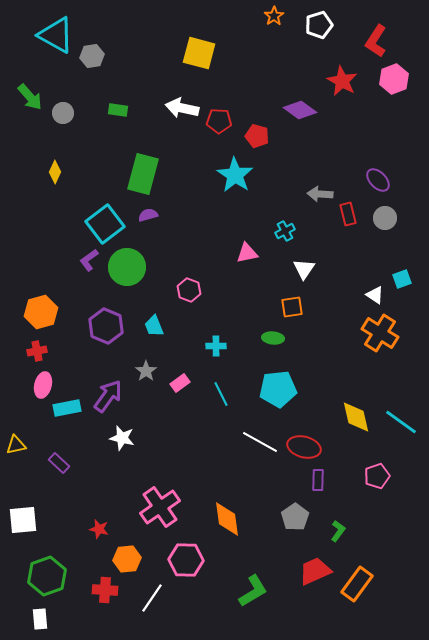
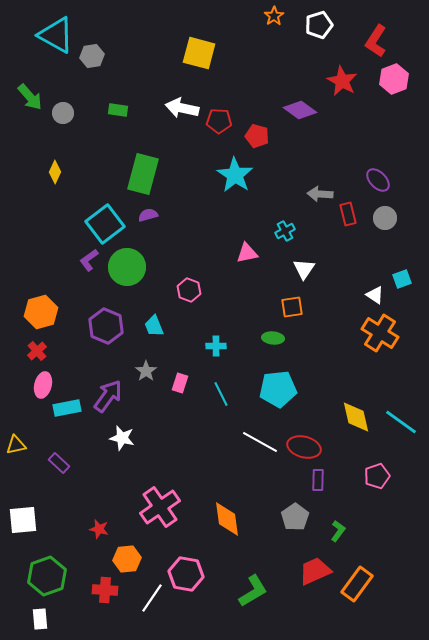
red cross at (37, 351): rotated 30 degrees counterclockwise
pink rectangle at (180, 383): rotated 36 degrees counterclockwise
pink hexagon at (186, 560): moved 14 px down; rotated 8 degrees clockwise
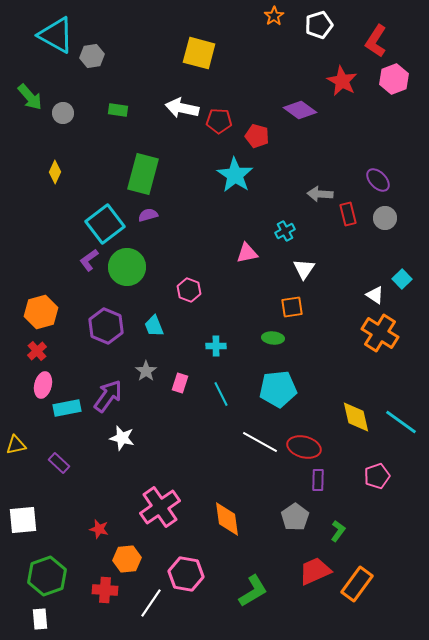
cyan square at (402, 279): rotated 24 degrees counterclockwise
white line at (152, 598): moved 1 px left, 5 px down
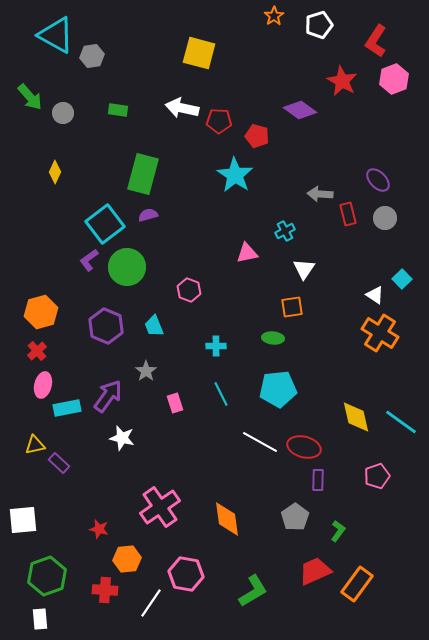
pink rectangle at (180, 383): moved 5 px left, 20 px down; rotated 36 degrees counterclockwise
yellow triangle at (16, 445): moved 19 px right
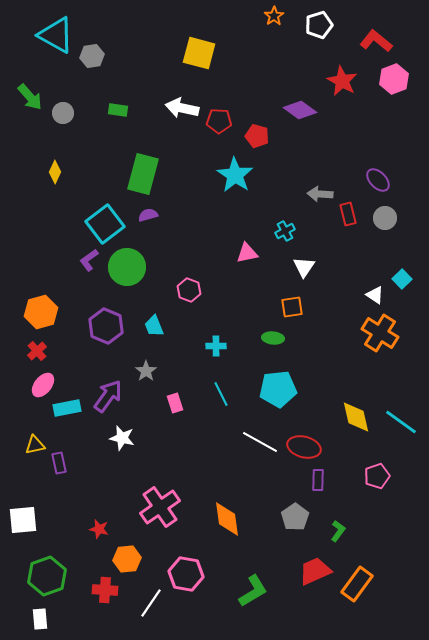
red L-shape at (376, 41): rotated 96 degrees clockwise
white triangle at (304, 269): moved 2 px up
pink ellipse at (43, 385): rotated 25 degrees clockwise
purple rectangle at (59, 463): rotated 35 degrees clockwise
